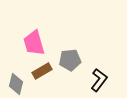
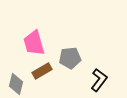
gray pentagon: moved 2 px up
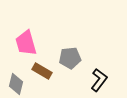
pink trapezoid: moved 8 px left
brown rectangle: rotated 60 degrees clockwise
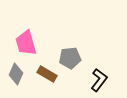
brown rectangle: moved 5 px right, 3 px down
gray diamond: moved 10 px up; rotated 10 degrees clockwise
